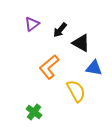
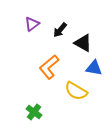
black triangle: moved 2 px right
yellow semicircle: rotated 150 degrees clockwise
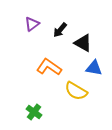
orange L-shape: rotated 75 degrees clockwise
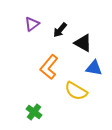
orange L-shape: rotated 85 degrees counterclockwise
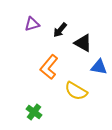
purple triangle: rotated 21 degrees clockwise
blue triangle: moved 5 px right, 1 px up
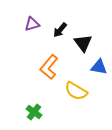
black triangle: rotated 24 degrees clockwise
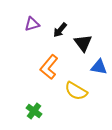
green cross: moved 1 px up
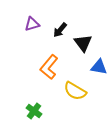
yellow semicircle: moved 1 px left
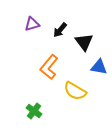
black triangle: moved 1 px right, 1 px up
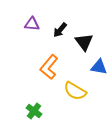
purple triangle: rotated 21 degrees clockwise
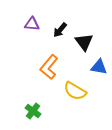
green cross: moved 1 px left
